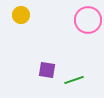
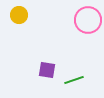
yellow circle: moved 2 px left
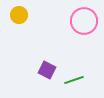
pink circle: moved 4 px left, 1 px down
purple square: rotated 18 degrees clockwise
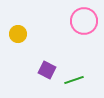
yellow circle: moved 1 px left, 19 px down
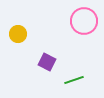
purple square: moved 8 px up
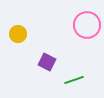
pink circle: moved 3 px right, 4 px down
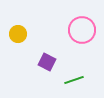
pink circle: moved 5 px left, 5 px down
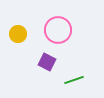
pink circle: moved 24 px left
